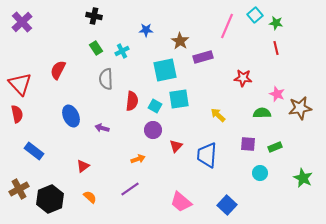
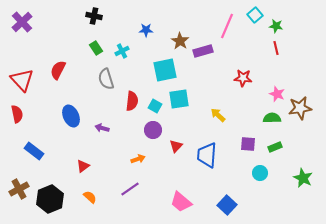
green star at (276, 23): moved 3 px down
purple rectangle at (203, 57): moved 6 px up
gray semicircle at (106, 79): rotated 15 degrees counterclockwise
red triangle at (20, 84): moved 2 px right, 4 px up
green semicircle at (262, 113): moved 10 px right, 5 px down
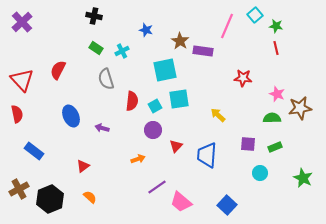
blue star at (146, 30): rotated 16 degrees clockwise
green rectangle at (96, 48): rotated 24 degrees counterclockwise
purple rectangle at (203, 51): rotated 24 degrees clockwise
cyan square at (155, 106): rotated 32 degrees clockwise
purple line at (130, 189): moved 27 px right, 2 px up
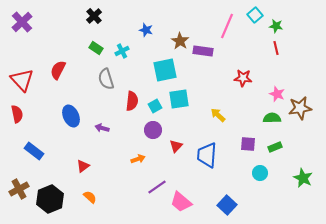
black cross at (94, 16): rotated 35 degrees clockwise
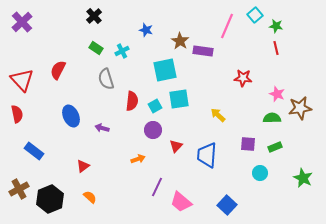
purple line at (157, 187): rotated 30 degrees counterclockwise
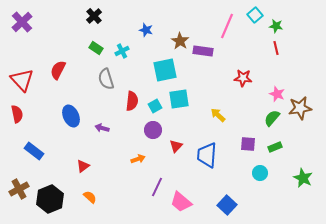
green semicircle at (272, 118): rotated 48 degrees counterclockwise
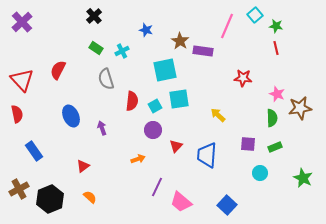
green semicircle at (272, 118): rotated 138 degrees clockwise
purple arrow at (102, 128): rotated 56 degrees clockwise
blue rectangle at (34, 151): rotated 18 degrees clockwise
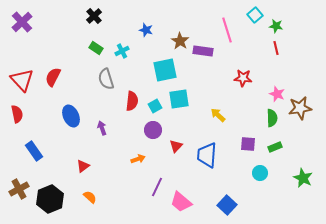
pink line at (227, 26): moved 4 px down; rotated 40 degrees counterclockwise
red semicircle at (58, 70): moved 5 px left, 7 px down
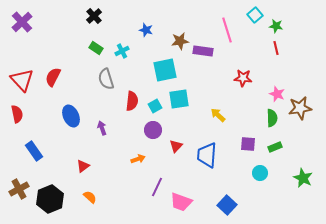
brown star at (180, 41): rotated 30 degrees clockwise
pink trapezoid at (181, 202): rotated 20 degrees counterclockwise
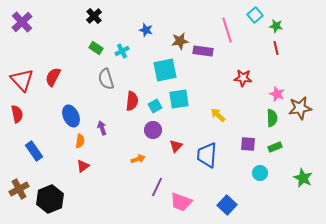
orange semicircle at (90, 197): moved 10 px left, 56 px up; rotated 56 degrees clockwise
